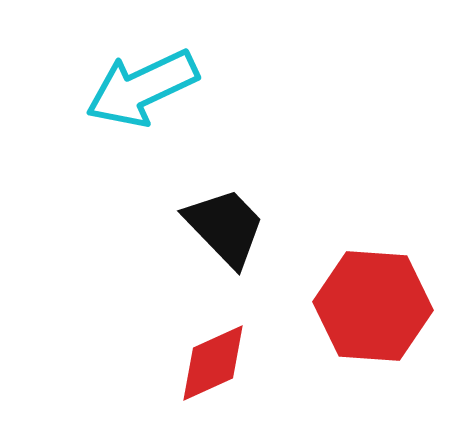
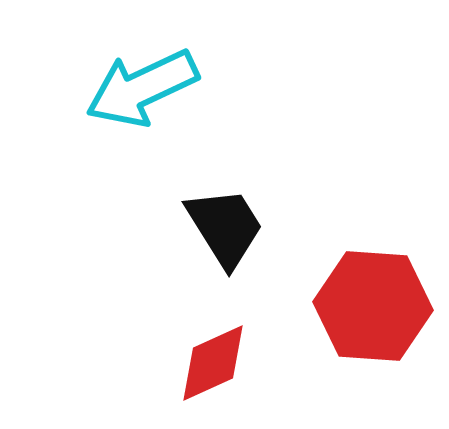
black trapezoid: rotated 12 degrees clockwise
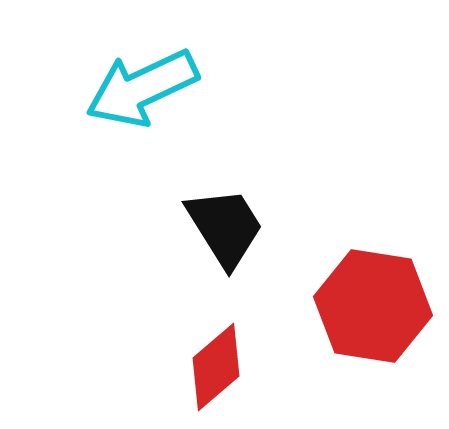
red hexagon: rotated 5 degrees clockwise
red diamond: moved 3 px right, 4 px down; rotated 16 degrees counterclockwise
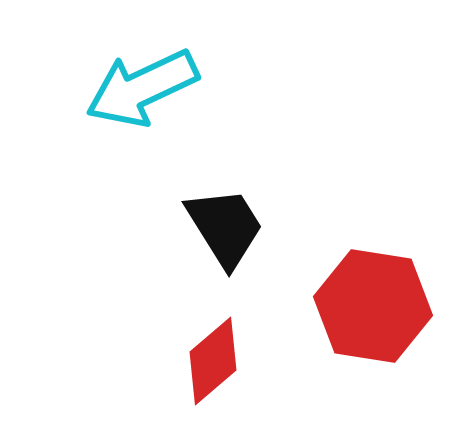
red diamond: moved 3 px left, 6 px up
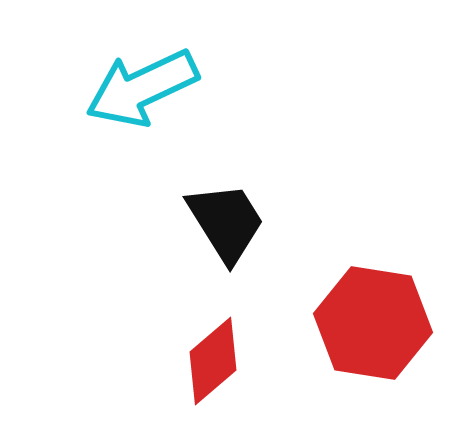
black trapezoid: moved 1 px right, 5 px up
red hexagon: moved 17 px down
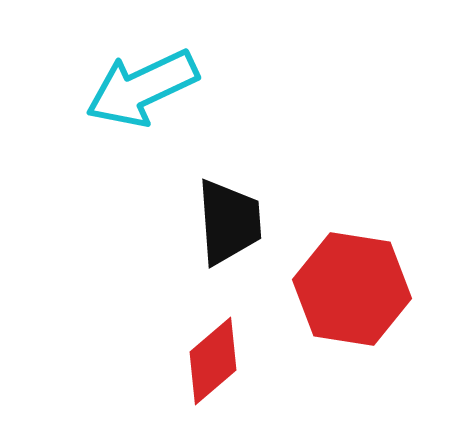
black trapezoid: moved 3 px right; rotated 28 degrees clockwise
red hexagon: moved 21 px left, 34 px up
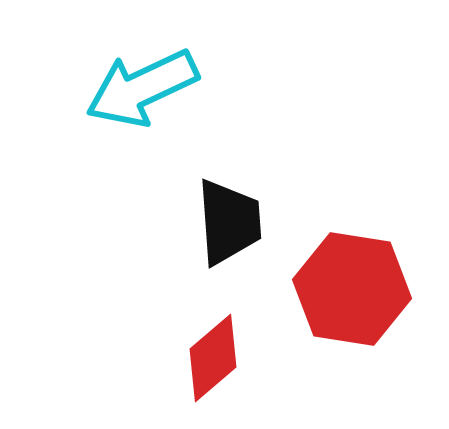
red diamond: moved 3 px up
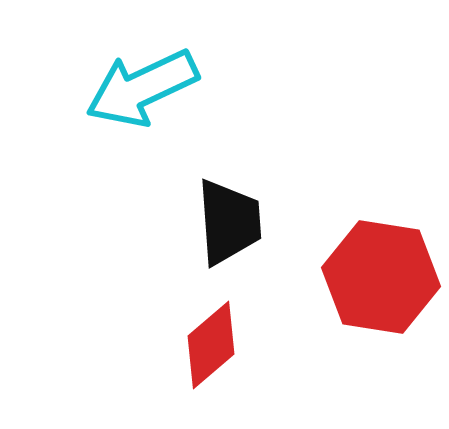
red hexagon: moved 29 px right, 12 px up
red diamond: moved 2 px left, 13 px up
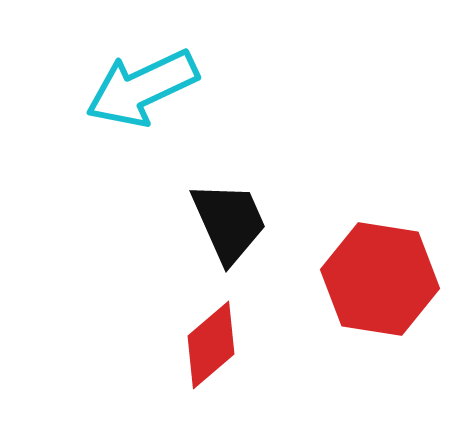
black trapezoid: rotated 20 degrees counterclockwise
red hexagon: moved 1 px left, 2 px down
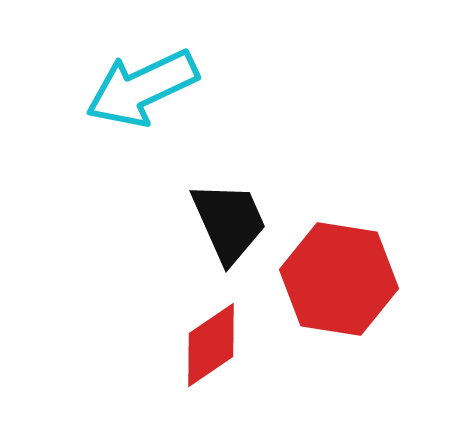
red hexagon: moved 41 px left
red diamond: rotated 6 degrees clockwise
